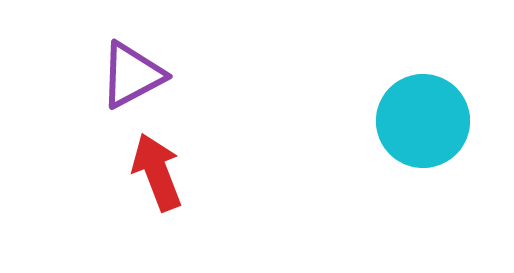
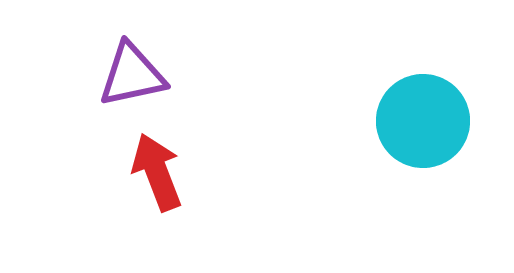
purple triangle: rotated 16 degrees clockwise
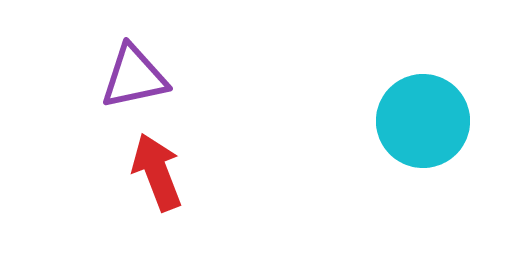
purple triangle: moved 2 px right, 2 px down
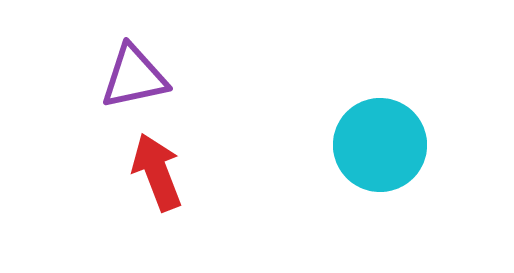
cyan circle: moved 43 px left, 24 px down
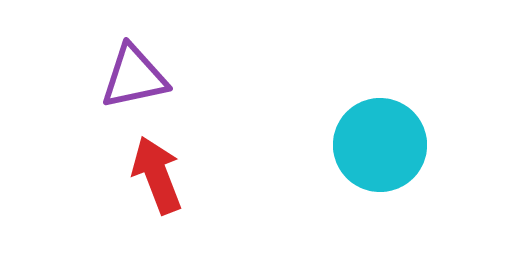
red arrow: moved 3 px down
